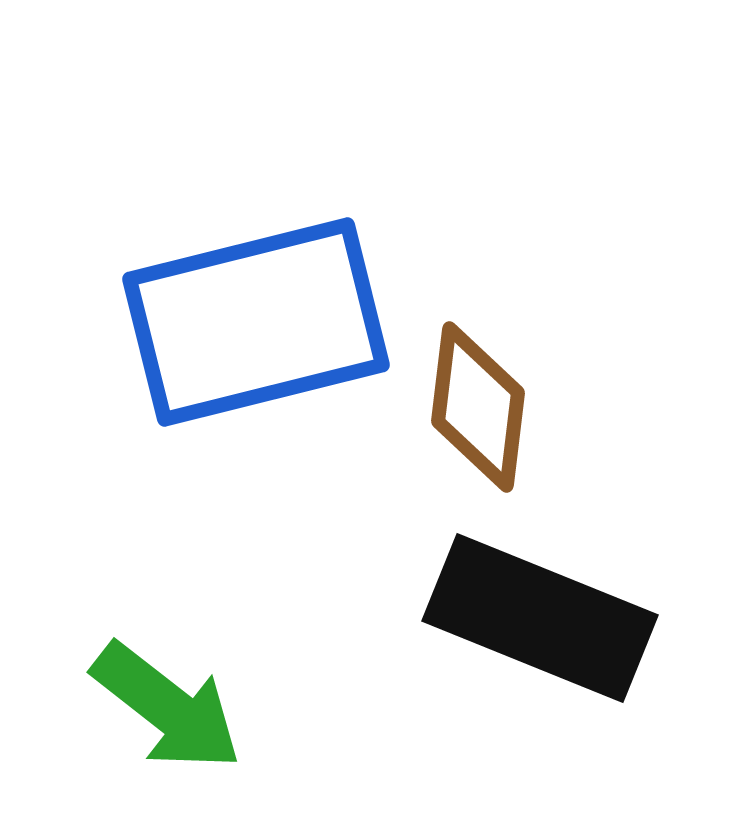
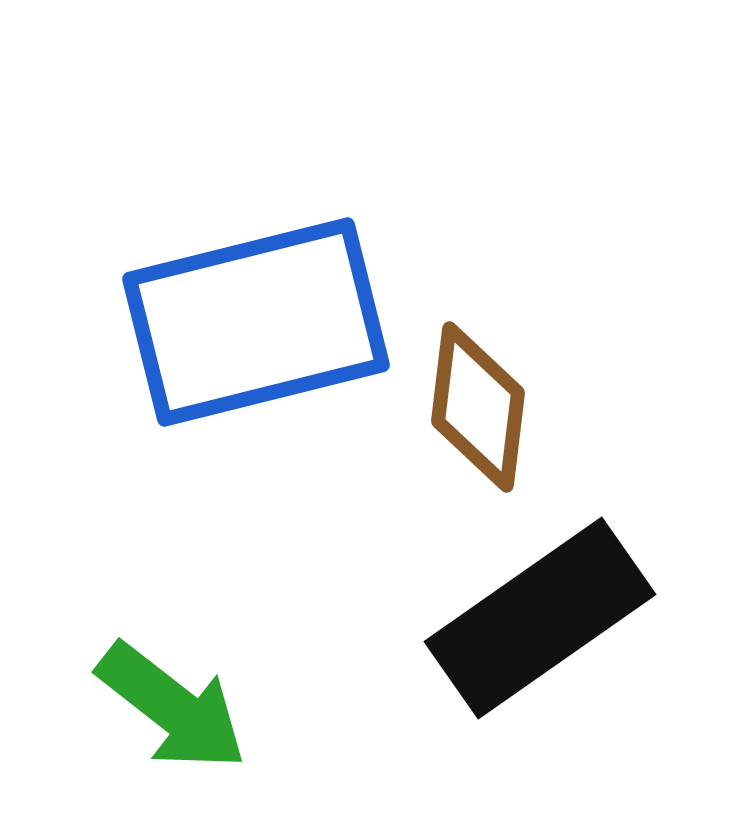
black rectangle: rotated 57 degrees counterclockwise
green arrow: moved 5 px right
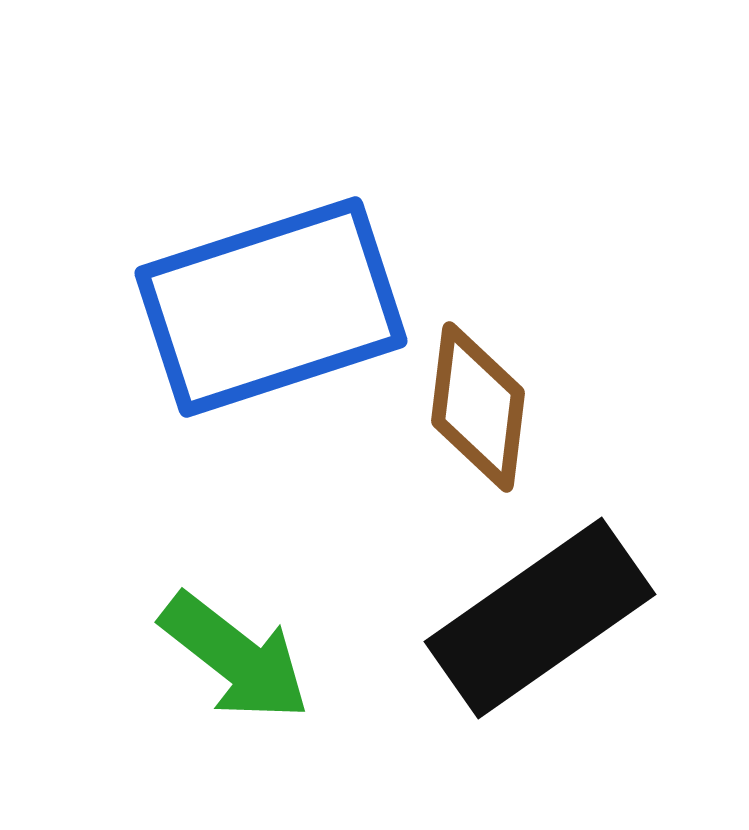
blue rectangle: moved 15 px right, 15 px up; rotated 4 degrees counterclockwise
green arrow: moved 63 px right, 50 px up
